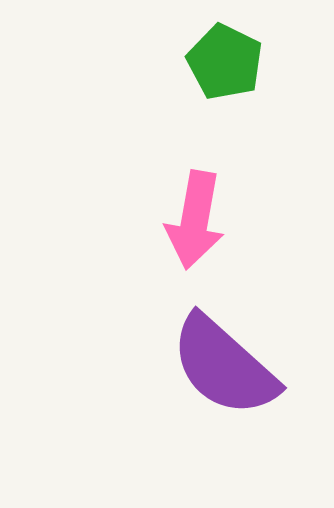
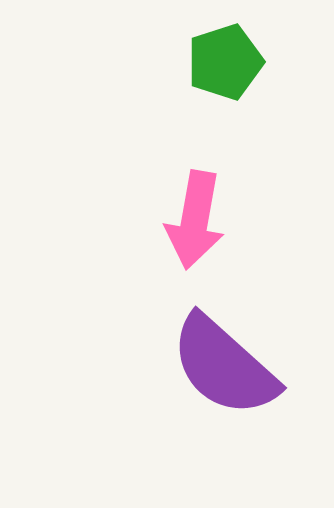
green pentagon: rotated 28 degrees clockwise
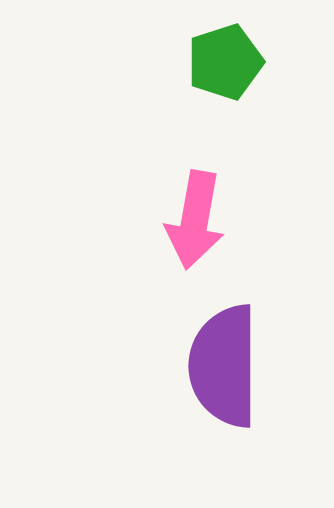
purple semicircle: rotated 48 degrees clockwise
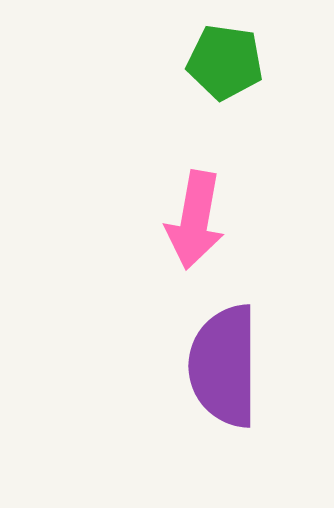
green pentagon: rotated 26 degrees clockwise
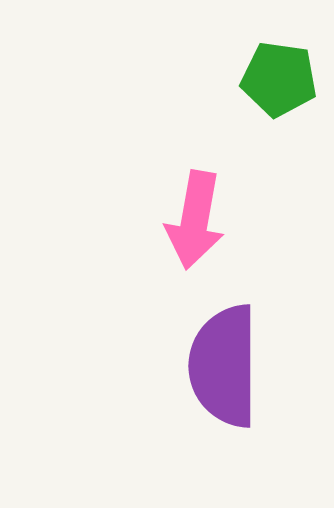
green pentagon: moved 54 px right, 17 px down
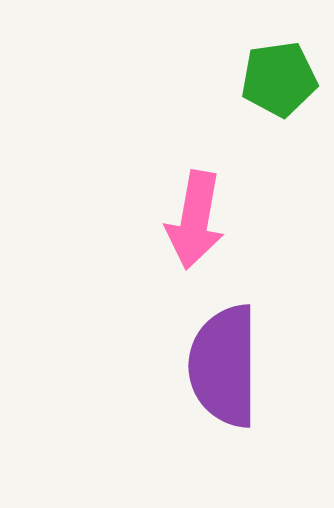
green pentagon: rotated 16 degrees counterclockwise
